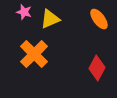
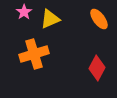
pink star: rotated 21 degrees clockwise
orange cross: rotated 28 degrees clockwise
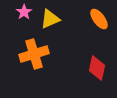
red diamond: rotated 15 degrees counterclockwise
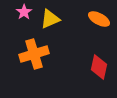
orange ellipse: rotated 25 degrees counterclockwise
red diamond: moved 2 px right, 1 px up
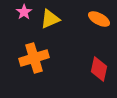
orange cross: moved 4 px down
red diamond: moved 2 px down
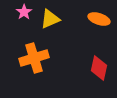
orange ellipse: rotated 10 degrees counterclockwise
red diamond: moved 1 px up
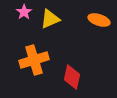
orange ellipse: moved 1 px down
orange cross: moved 2 px down
red diamond: moved 27 px left, 9 px down
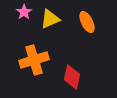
orange ellipse: moved 12 px left, 2 px down; rotated 45 degrees clockwise
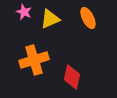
pink star: rotated 14 degrees counterclockwise
orange ellipse: moved 1 px right, 4 px up
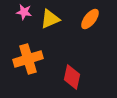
pink star: rotated 14 degrees counterclockwise
orange ellipse: moved 2 px right, 1 px down; rotated 65 degrees clockwise
orange cross: moved 6 px left, 1 px up
